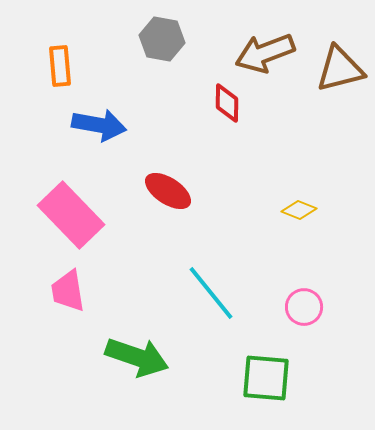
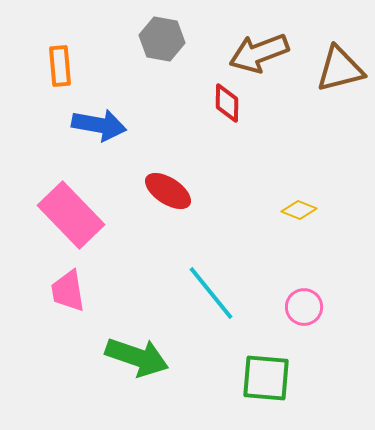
brown arrow: moved 6 px left
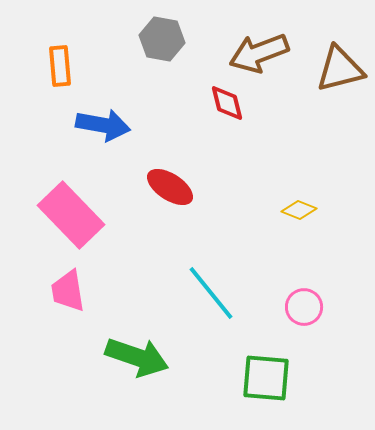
red diamond: rotated 15 degrees counterclockwise
blue arrow: moved 4 px right
red ellipse: moved 2 px right, 4 px up
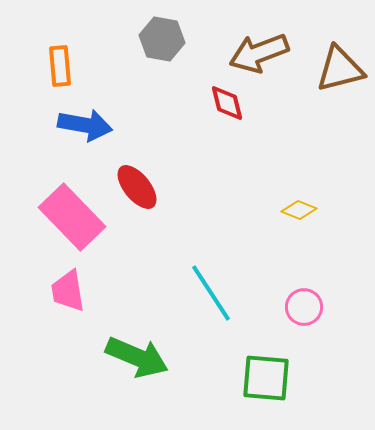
blue arrow: moved 18 px left
red ellipse: moved 33 px left; rotated 18 degrees clockwise
pink rectangle: moved 1 px right, 2 px down
cyan line: rotated 6 degrees clockwise
green arrow: rotated 4 degrees clockwise
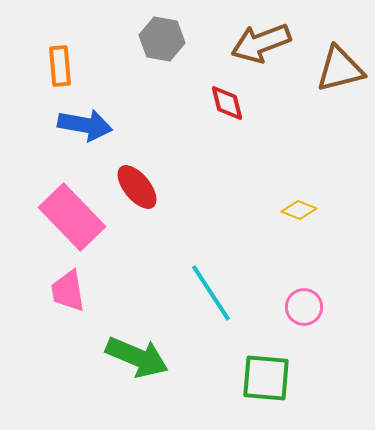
brown arrow: moved 2 px right, 10 px up
